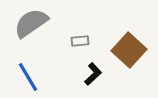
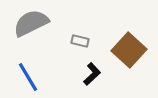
gray semicircle: rotated 9 degrees clockwise
gray rectangle: rotated 18 degrees clockwise
black L-shape: moved 1 px left
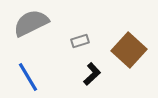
gray rectangle: rotated 30 degrees counterclockwise
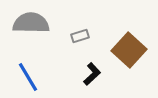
gray semicircle: rotated 27 degrees clockwise
gray rectangle: moved 5 px up
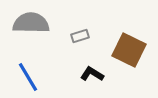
brown square: rotated 16 degrees counterclockwise
black L-shape: rotated 105 degrees counterclockwise
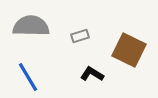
gray semicircle: moved 3 px down
